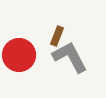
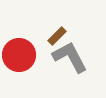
brown rectangle: rotated 24 degrees clockwise
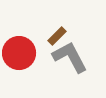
red circle: moved 2 px up
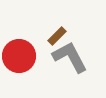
red circle: moved 3 px down
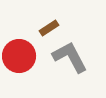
brown rectangle: moved 8 px left, 8 px up; rotated 12 degrees clockwise
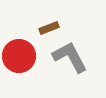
brown rectangle: rotated 12 degrees clockwise
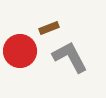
red circle: moved 1 px right, 5 px up
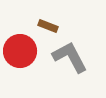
brown rectangle: moved 1 px left, 2 px up; rotated 42 degrees clockwise
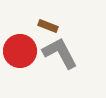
gray L-shape: moved 10 px left, 4 px up
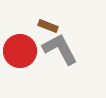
gray L-shape: moved 4 px up
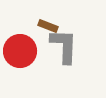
gray L-shape: moved 4 px right, 3 px up; rotated 30 degrees clockwise
